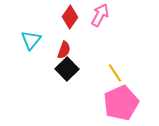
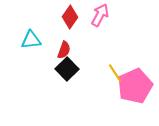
cyan triangle: rotated 45 degrees clockwise
pink pentagon: moved 14 px right, 17 px up
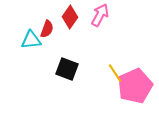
red semicircle: moved 17 px left, 21 px up
black square: rotated 25 degrees counterclockwise
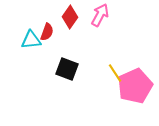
red semicircle: moved 3 px down
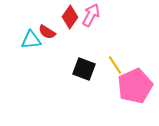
pink arrow: moved 9 px left
red semicircle: rotated 102 degrees clockwise
black square: moved 17 px right
yellow line: moved 8 px up
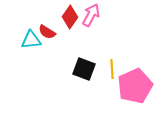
yellow line: moved 3 px left, 4 px down; rotated 30 degrees clockwise
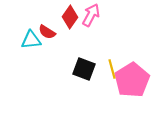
yellow line: rotated 12 degrees counterclockwise
pink pentagon: moved 3 px left, 6 px up; rotated 8 degrees counterclockwise
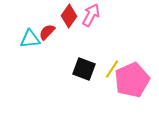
red diamond: moved 1 px left, 1 px up
red semicircle: rotated 102 degrees clockwise
cyan triangle: moved 1 px left, 1 px up
yellow line: rotated 48 degrees clockwise
pink pentagon: rotated 8 degrees clockwise
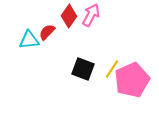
cyan triangle: moved 1 px left, 1 px down
black square: moved 1 px left
